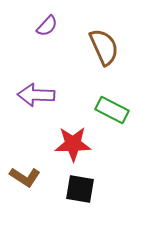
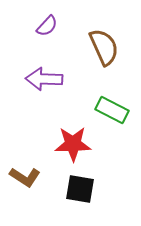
purple arrow: moved 8 px right, 16 px up
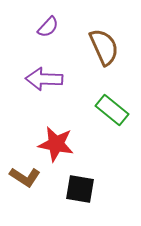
purple semicircle: moved 1 px right, 1 px down
green rectangle: rotated 12 degrees clockwise
red star: moved 17 px left; rotated 12 degrees clockwise
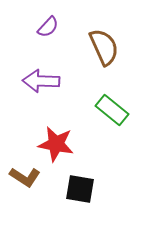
purple arrow: moved 3 px left, 2 px down
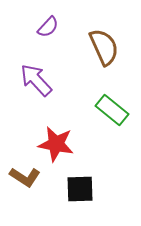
purple arrow: moved 5 px left, 1 px up; rotated 45 degrees clockwise
black square: rotated 12 degrees counterclockwise
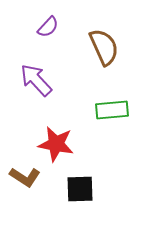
green rectangle: rotated 44 degrees counterclockwise
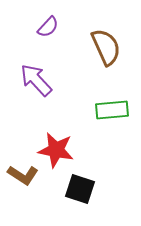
brown semicircle: moved 2 px right
red star: moved 6 px down
brown L-shape: moved 2 px left, 2 px up
black square: rotated 20 degrees clockwise
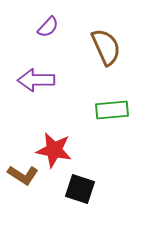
purple arrow: rotated 48 degrees counterclockwise
red star: moved 2 px left
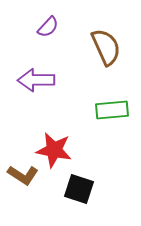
black square: moved 1 px left
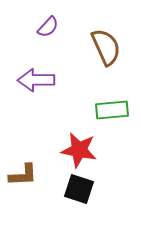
red star: moved 25 px right
brown L-shape: rotated 36 degrees counterclockwise
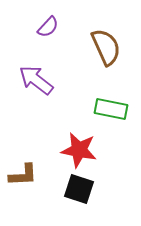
purple arrow: rotated 39 degrees clockwise
green rectangle: moved 1 px left, 1 px up; rotated 16 degrees clockwise
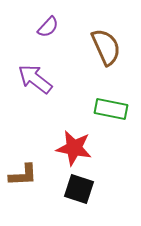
purple arrow: moved 1 px left, 1 px up
red star: moved 5 px left, 2 px up
